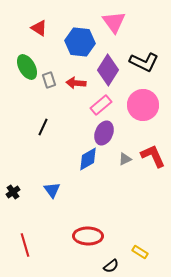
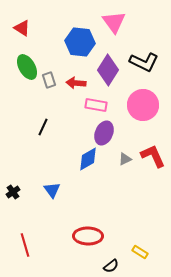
red triangle: moved 17 px left
pink rectangle: moved 5 px left; rotated 50 degrees clockwise
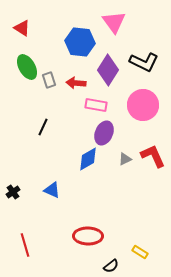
blue triangle: rotated 30 degrees counterclockwise
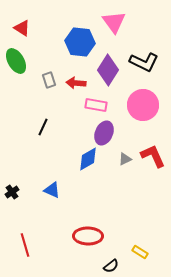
green ellipse: moved 11 px left, 6 px up
black cross: moved 1 px left
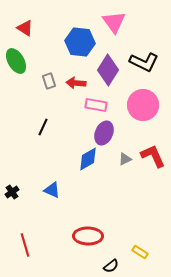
red triangle: moved 3 px right
gray rectangle: moved 1 px down
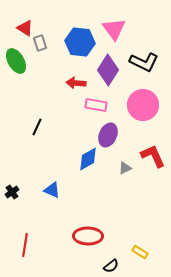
pink triangle: moved 7 px down
gray rectangle: moved 9 px left, 38 px up
black line: moved 6 px left
purple ellipse: moved 4 px right, 2 px down
gray triangle: moved 9 px down
red line: rotated 25 degrees clockwise
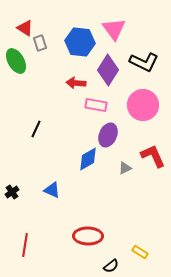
black line: moved 1 px left, 2 px down
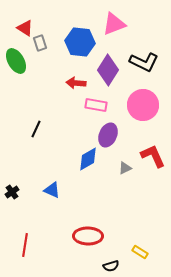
pink triangle: moved 5 px up; rotated 45 degrees clockwise
black semicircle: rotated 21 degrees clockwise
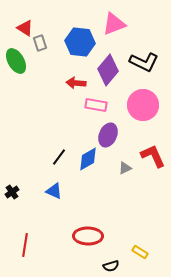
purple diamond: rotated 8 degrees clockwise
black line: moved 23 px right, 28 px down; rotated 12 degrees clockwise
blue triangle: moved 2 px right, 1 px down
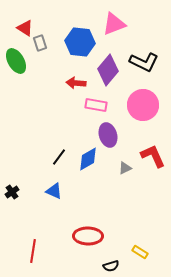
purple ellipse: rotated 40 degrees counterclockwise
red line: moved 8 px right, 6 px down
